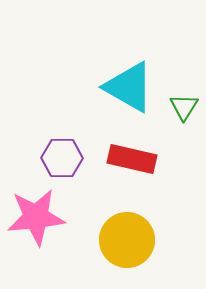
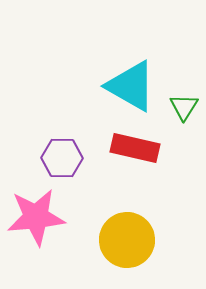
cyan triangle: moved 2 px right, 1 px up
red rectangle: moved 3 px right, 11 px up
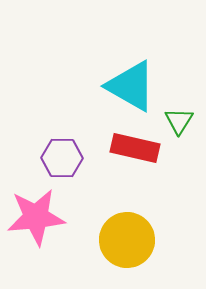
green triangle: moved 5 px left, 14 px down
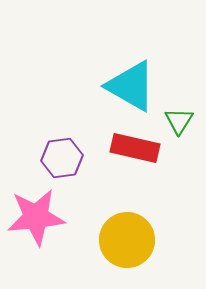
purple hexagon: rotated 9 degrees counterclockwise
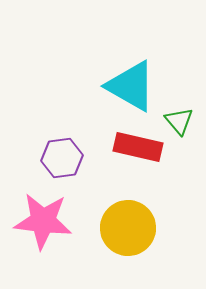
green triangle: rotated 12 degrees counterclockwise
red rectangle: moved 3 px right, 1 px up
pink star: moved 7 px right, 4 px down; rotated 12 degrees clockwise
yellow circle: moved 1 px right, 12 px up
